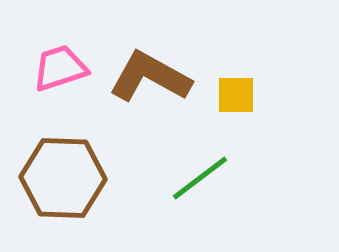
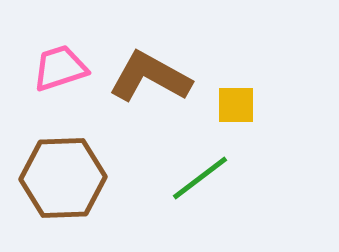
yellow square: moved 10 px down
brown hexagon: rotated 4 degrees counterclockwise
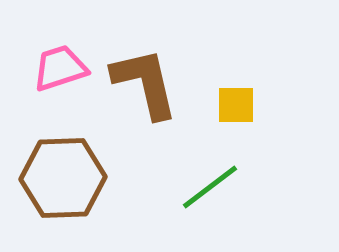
brown L-shape: moved 5 px left, 6 px down; rotated 48 degrees clockwise
green line: moved 10 px right, 9 px down
